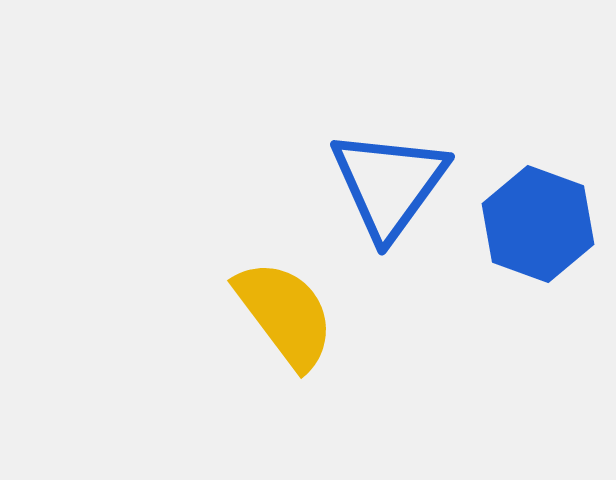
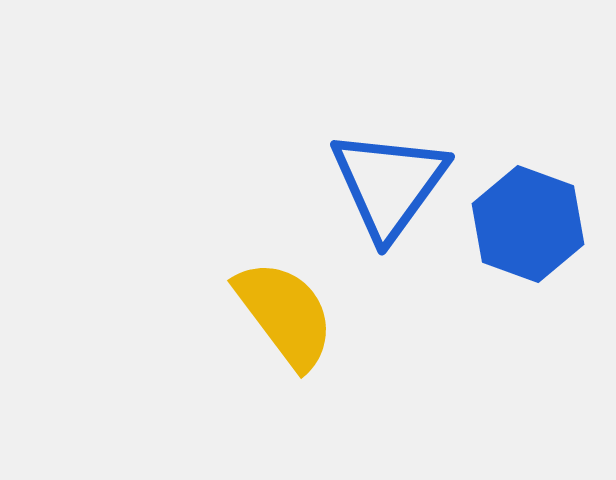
blue hexagon: moved 10 px left
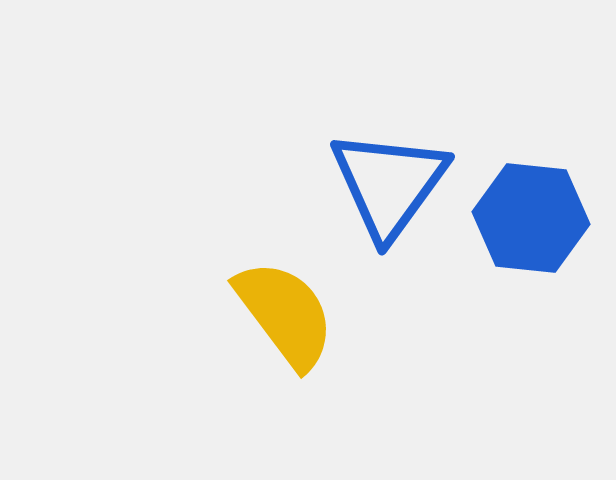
blue hexagon: moved 3 px right, 6 px up; rotated 14 degrees counterclockwise
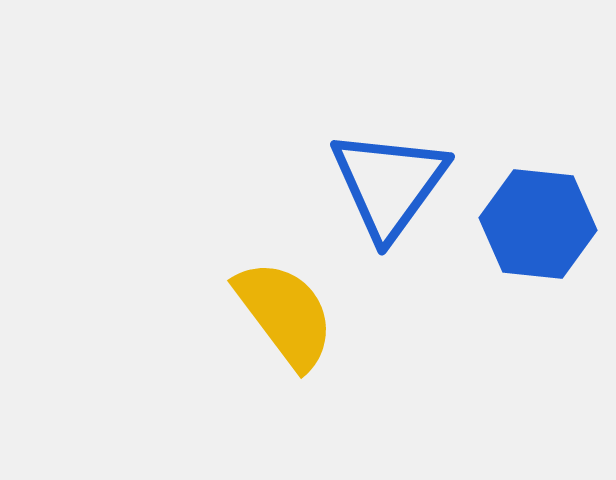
blue hexagon: moved 7 px right, 6 px down
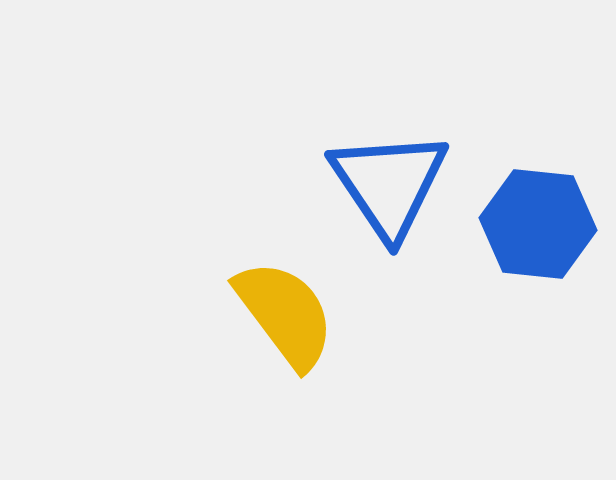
blue triangle: rotated 10 degrees counterclockwise
